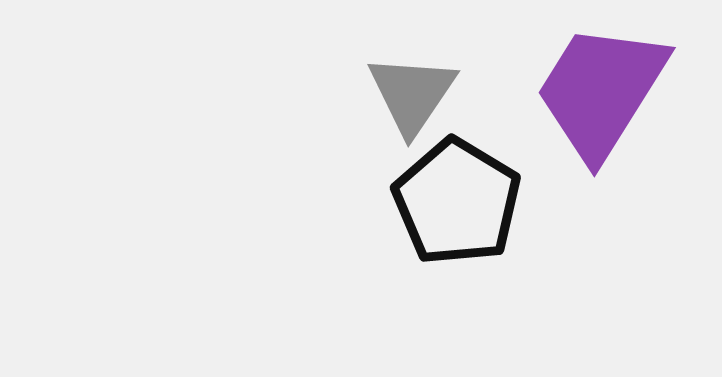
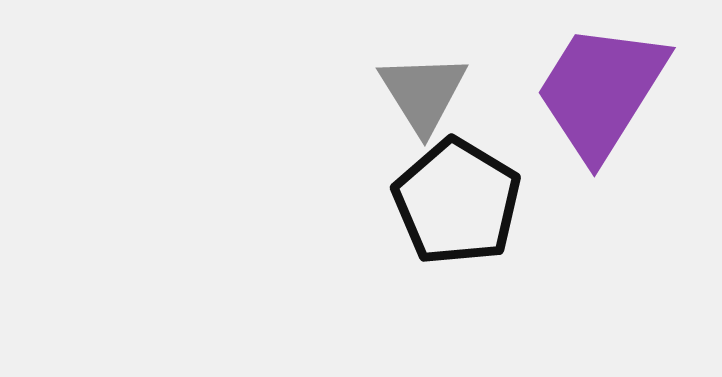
gray triangle: moved 11 px right, 1 px up; rotated 6 degrees counterclockwise
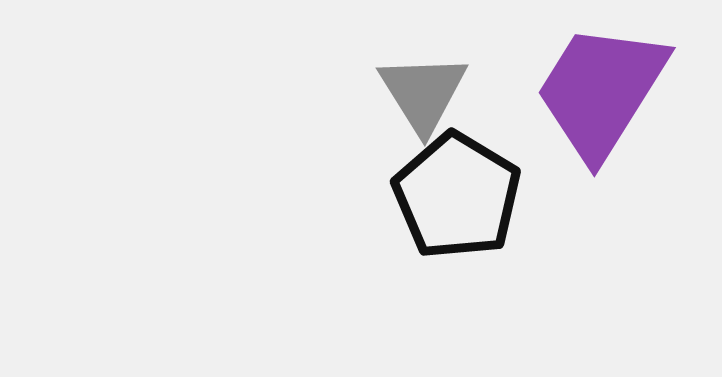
black pentagon: moved 6 px up
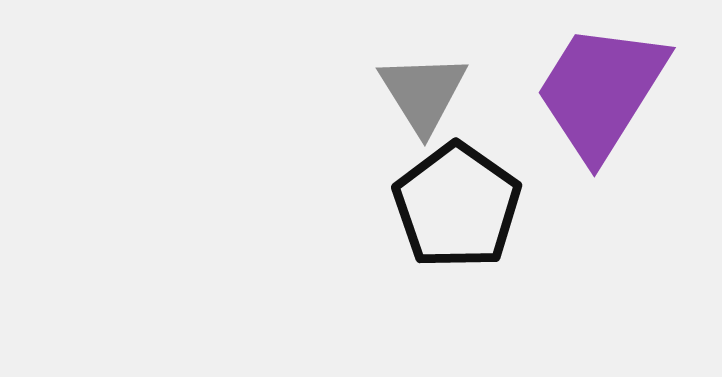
black pentagon: moved 10 px down; rotated 4 degrees clockwise
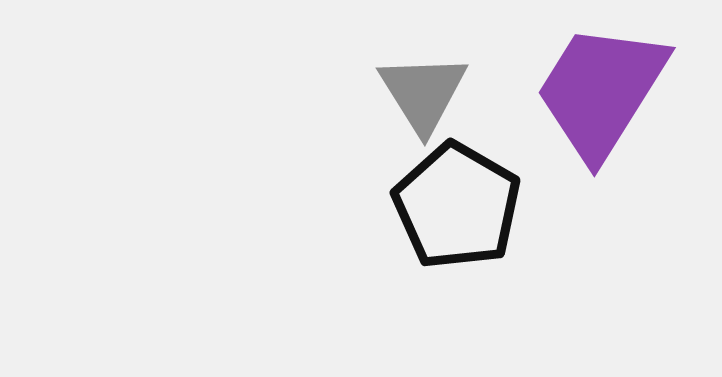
black pentagon: rotated 5 degrees counterclockwise
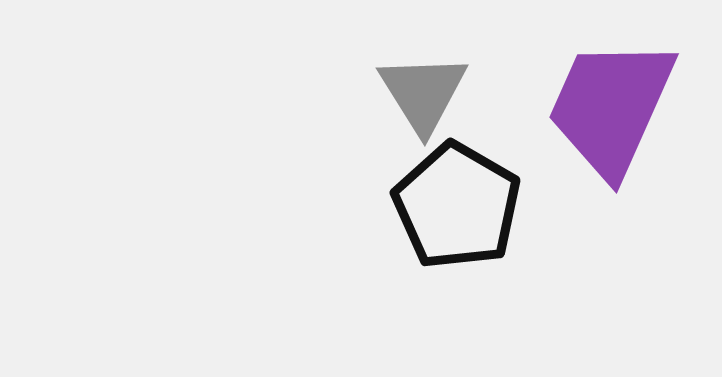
purple trapezoid: moved 10 px right, 16 px down; rotated 8 degrees counterclockwise
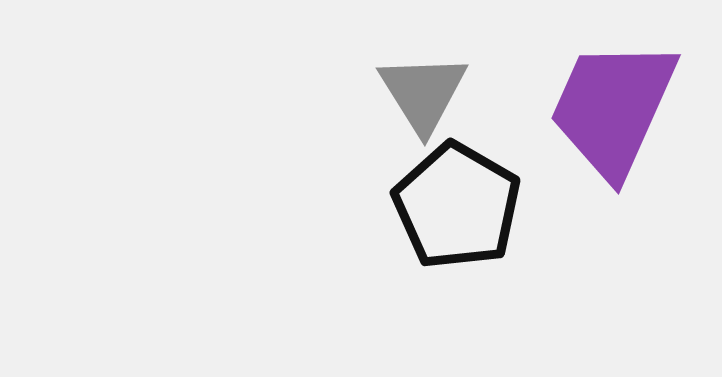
purple trapezoid: moved 2 px right, 1 px down
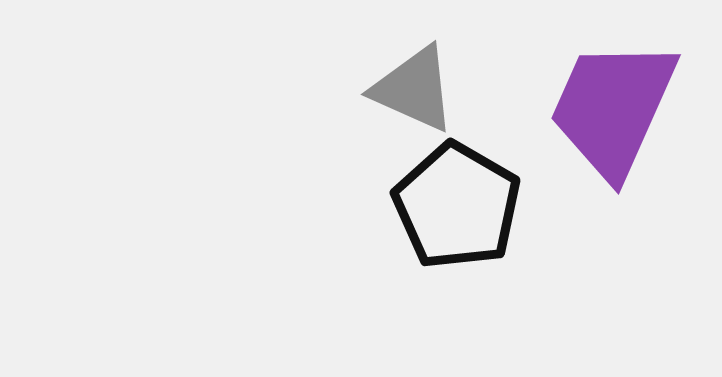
gray triangle: moved 9 px left, 4 px up; rotated 34 degrees counterclockwise
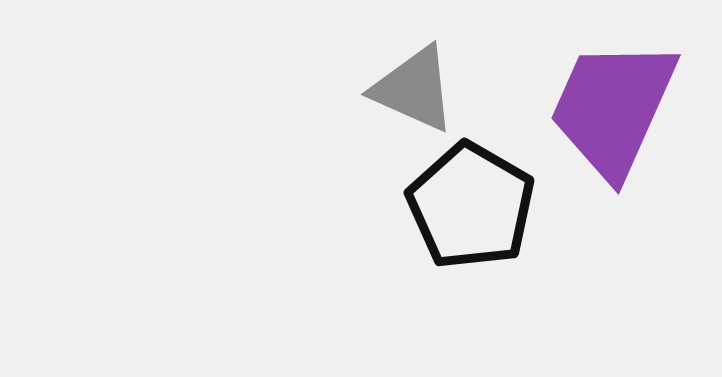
black pentagon: moved 14 px right
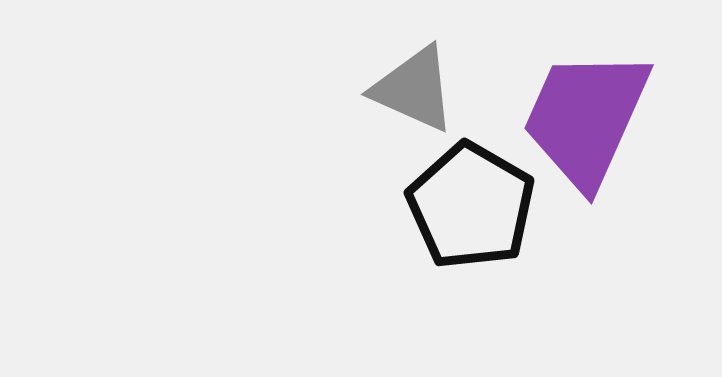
purple trapezoid: moved 27 px left, 10 px down
